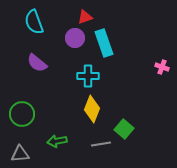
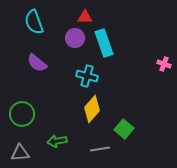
red triangle: rotated 21 degrees clockwise
pink cross: moved 2 px right, 3 px up
cyan cross: moved 1 px left; rotated 15 degrees clockwise
yellow diamond: rotated 20 degrees clockwise
gray line: moved 1 px left, 5 px down
gray triangle: moved 1 px up
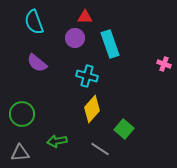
cyan rectangle: moved 6 px right, 1 px down
gray line: rotated 42 degrees clockwise
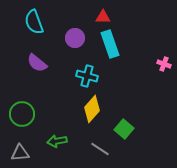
red triangle: moved 18 px right
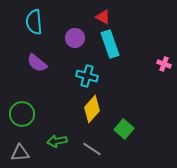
red triangle: rotated 28 degrees clockwise
cyan semicircle: rotated 15 degrees clockwise
gray line: moved 8 px left
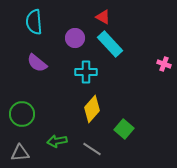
cyan rectangle: rotated 24 degrees counterclockwise
cyan cross: moved 1 px left, 4 px up; rotated 15 degrees counterclockwise
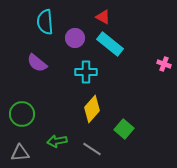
cyan semicircle: moved 11 px right
cyan rectangle: rotated 8 degrees counterclockwise
